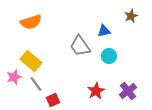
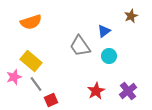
blue triangle: rotated 24 degrees counterclockwise
red square: moved 2 px left
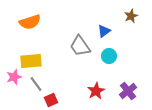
orange semicircle: moved 1 px left
yellow rectangle: rotated 45 degrees counterclockwise
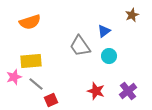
brown star: moved 1 px right, 1 px up
gray line: rotated 14 degrees counterclockwise
red star: rotated 24 degrees counterclockwise
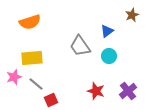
blue triangle: moved 3 px right
yellow rectangle: moved 1 px right, 3 px up
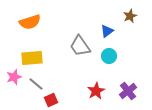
brown star: moved 2 px left, 1 px down
red star: rotated 24 degrees clockwise
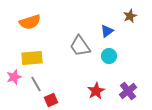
gray line: rotated 21 degrees clockwise
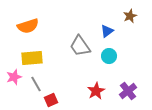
orange semicircle: moved 2 px left, 4 px down
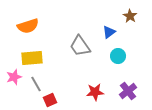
brown star: rotated 16 degrees counterclockwise
blue triangle: moved 2 px right, 1 px down
cyan circle: moved 9 px right
red star: moved 1 px left, 1 px down; rotated 24 degrees clockwise
red square: moved 1 px left
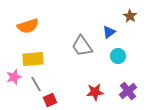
gray trapezoid: moved 2 px right
yellow rectangle: moved 1 px right, 1 px down
